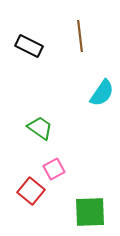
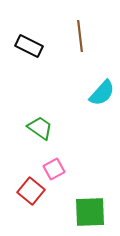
cyan semicircle: rotated 8 degrees clockwise
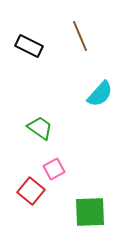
brown line: rotated 16 degrees counterclockwise
cyan semicircle: moved 2 px left, 1 px down
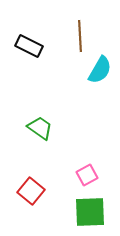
brown line: rotated 20 degrees clockwise
cyan semicircle: moved 24 px up; rotated 12 degrees counterclockwise
pink square: moved 33 px right, 6 px down
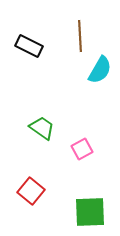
green trapezoid: moved 2 px right
pink square: moved 5 px left, 26 px up
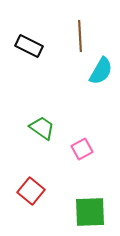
cyan semicircle: moved 1 px right, 1 px down
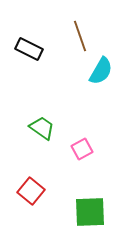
brown line: rotated 16 degrees counterclockwise
black rectangle: moved 3 px down
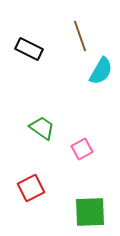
red square: moved 3 px up; rotated 24 degrees clockwise
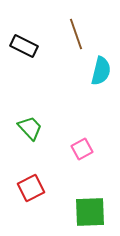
brown line: moved 4 px left, 2 px up
black rectangle: moved 5 px left, 3 px up
cyan semicircle: rotated 16 degrees counterclockwise
green trapezoid: moved 12 px left; rotated 12 degrees clockwise
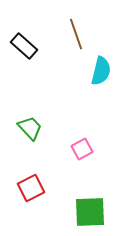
black rectangle: rotated 16 degrees clockwise
